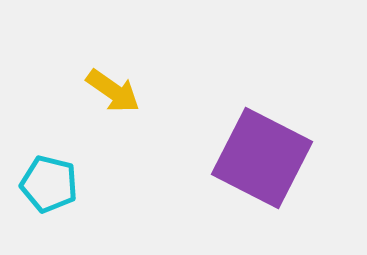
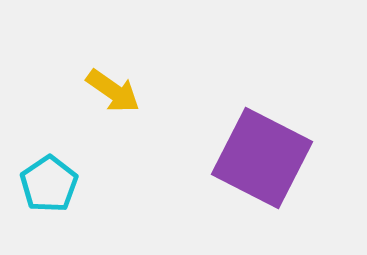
cyan pentagon: rotated 24 degrees clockwise
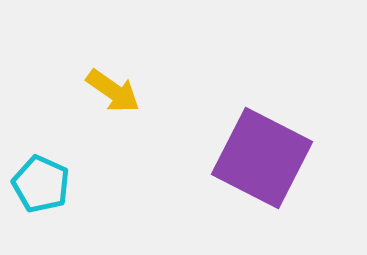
cyan pentagon: moved 8 px left; rotated 14 degrees counterclockwise
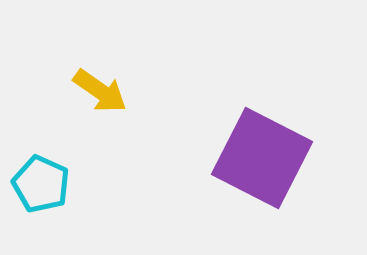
yellow arrow: moved 13 px left
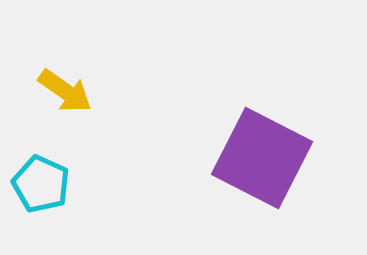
yellow arrow: moved 35 px left
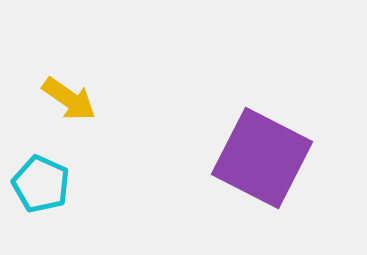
yellow arrow: moved 4 px right, 8 px down
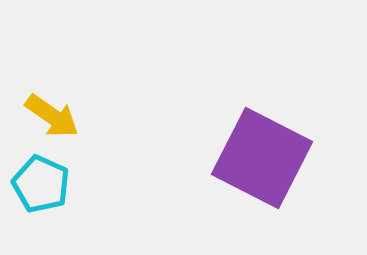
yellow arrow: moved 17 px left, 17 px down
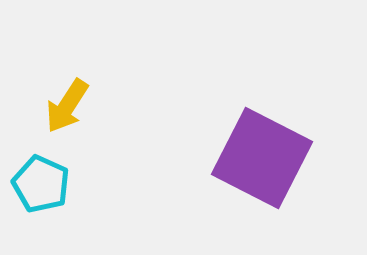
yellow arrow: moved 15 px right, 10 px up; rotated 88 degrees clockwise
